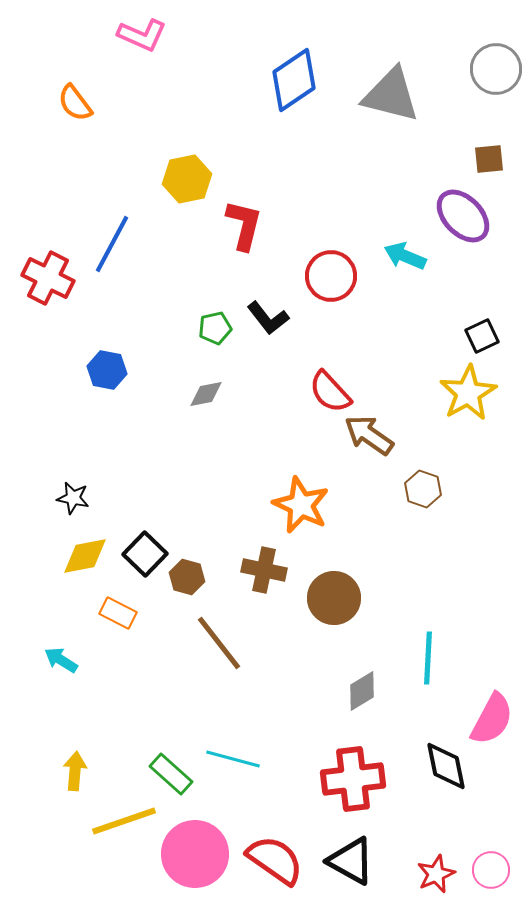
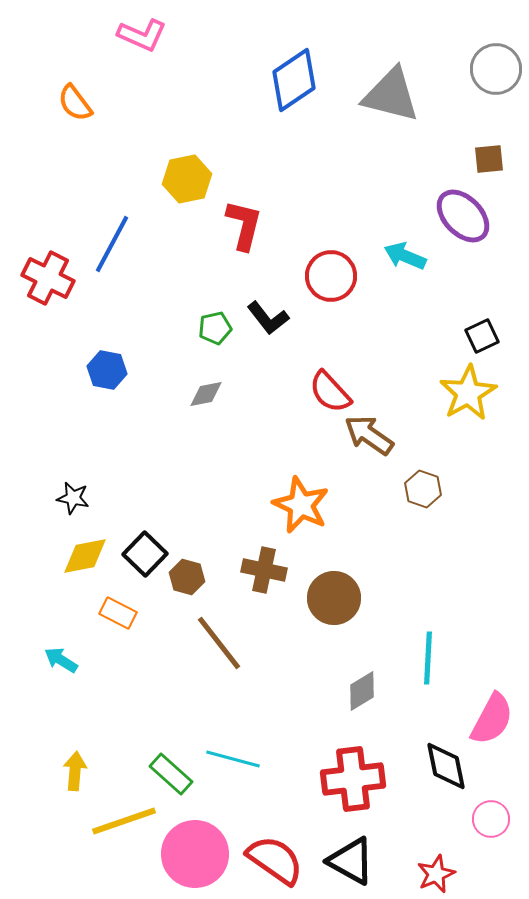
pink circle at (491, 870): moved 51 px up
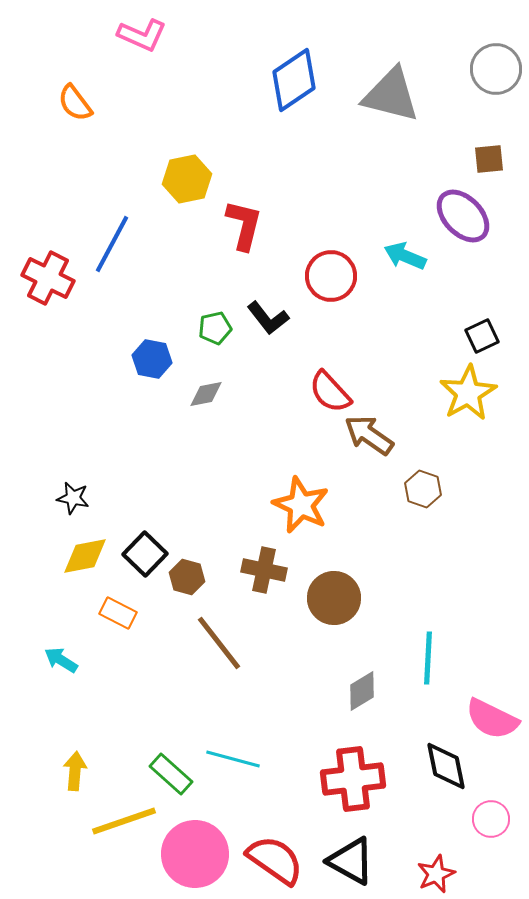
blue hexagon at (107, 370): moved 45 px right, 11 px up
pink semicircle at (492, 719): rotated 88 degrees clockwise
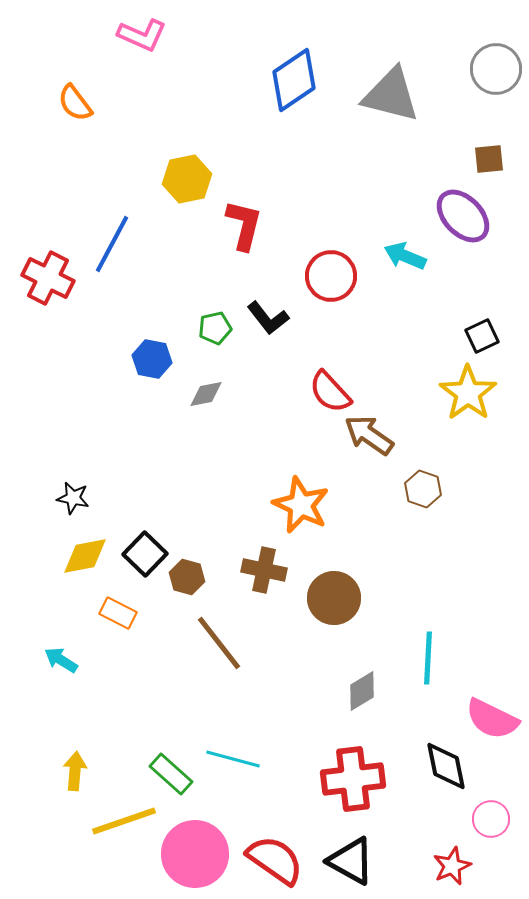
yellow star at (468, 393): rotated 6 degrees counterclockwise
red star at (436, 874): moved 16 px right, 8 px up
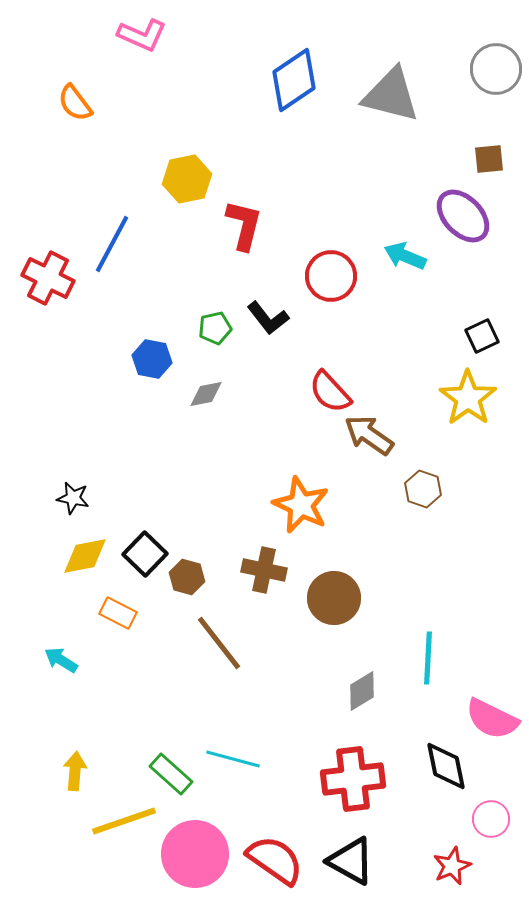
yellow star at (468, 393): moved 5 px down
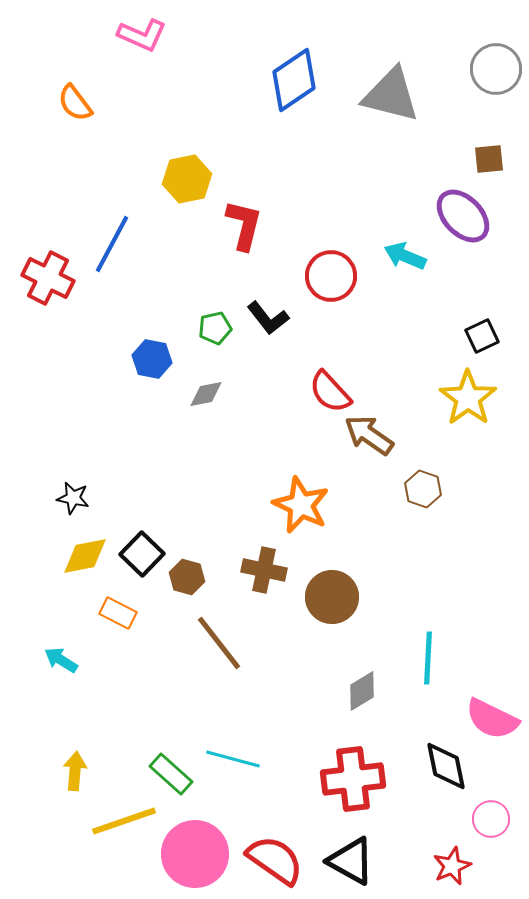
black square at (145, 554): moved 3 px left
brown circle at (334, 598): moved 2 px left, 1 px up
